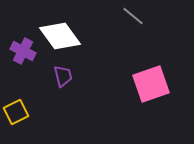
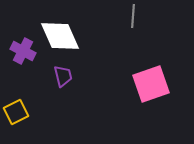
gray line: rotated 55 degrees clockwise
white diamond: rotated 12 degrees clockwise
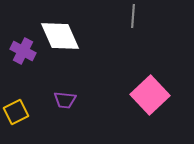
purple trapezoid: moved 2 px right, 24 px down; rotated 110 degrees clockwise
pink square: moved 1 px left, 11 px down; rotated 24 degrees counterclockwise
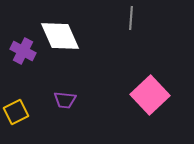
gray line: moved 2 px left, 2 px down
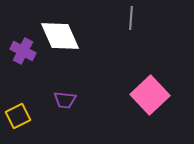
yellow square: moved 2 px right, 4 px down
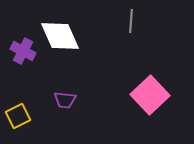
gray line: moved 3 px down
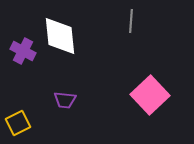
white diamond: rotated 18 degrees clockwise
yellow square: moved 7 px down
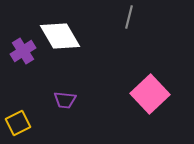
gray line: moved 2 px left, 4 px up; rotated 10 degrees clockwise
white diamond: rotated 24 degrees counterclockwise
purple cross: rotated 30 degrees clockwise
pink square: moved 1 px up
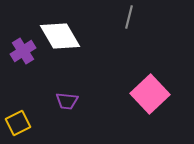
purple trapezoid: moved 2 px right, 1 px down
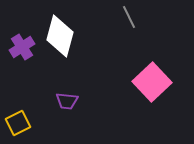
gray line: rotated 40 degrees counterclockwise
white diamond: rotated 45 degrees clockwise
purple cross: moved 1 px left, 4 px up
pink square: moved 2 px right, 12 px up
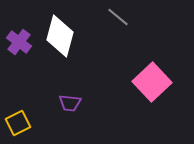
gray line: moved 11 px left; rotated 25 degrees counterclockwise
purple cross: moved 3 px left, 5 px up; rotated 20 degrees counterclockwise
purple trapezoid: moved 3 px right, 2 px down
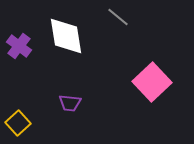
white diamond: moved 6 px right; rotated 24 degrees counterclockwise
purple cross: moved 4 px down
yellow square: rotated 15 degrees counterclockwise
